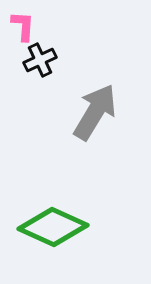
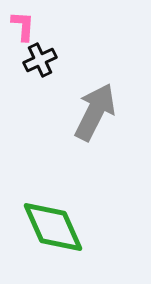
gray arrow: rotated 4 degrees counterclockwise
green diamond: rotated 42 degrees clockwise
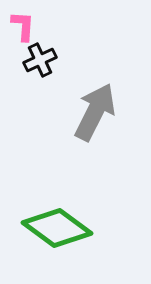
green diamond: moved 4 px right, 1 px down; rotated 30 degrees counterclockwise
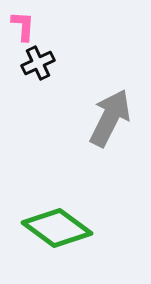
black cross: moved 2 px left, 3 px down
gray arrow: moved 15 px right, 6 px down
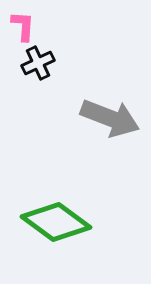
gray arrow: rotated 84 degrees clockwise
green diamond: moved 1 px left, 6 px up
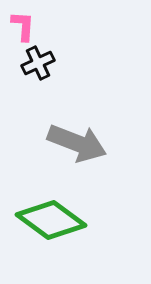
gray arrow: moved 33 px left, 25 px down
green diamond: moved 5 px left, 2 px up
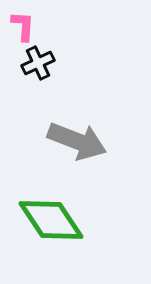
gray arrow: moved 2 px up
green diamond: rotated 20 degrees clockwise
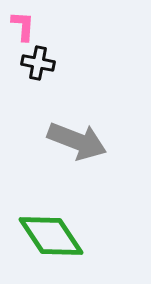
black cross: rotated 36 degrees clockwise
green diamond: moved 16 px down
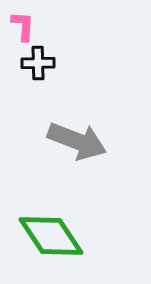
black cross: rotated 12 degrees counterclockwise
